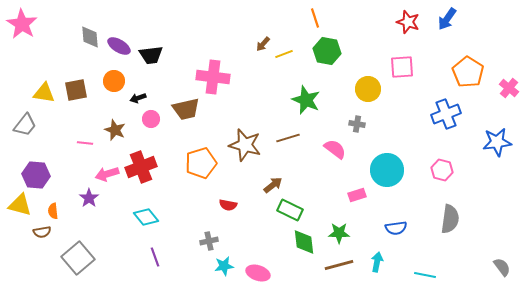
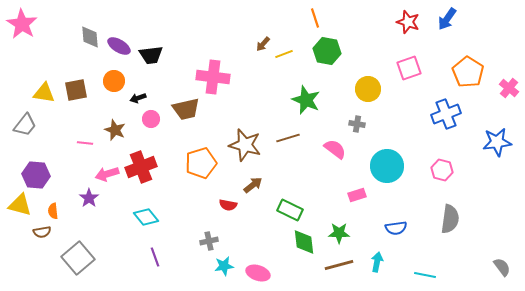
pink square at (402, 67): moved 7 px right, 1 px down; rotated 15 degrees counterclockwise
cyan circle at (387, 170): moved 4 px up
brown arrow at (273, 185): moved 20 px left
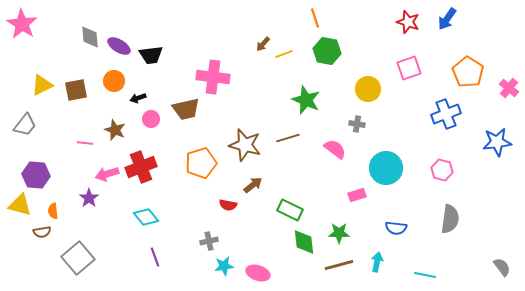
yellow triangle at (44, 93): moved 2 px left, 8 px up; rotated 35 degrees counterclockwise
cyan circle at (387, 166): moved 1 px left, 2 px down
blue semicircle at (396, 228): rotated 15 degrees clockwise
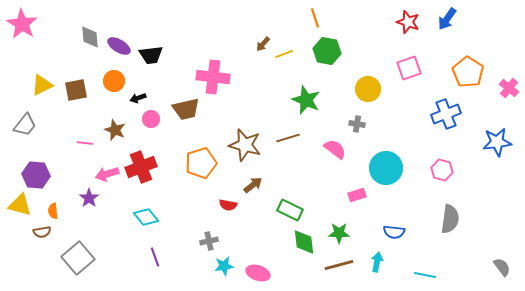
blue semicircle at (396, 228): moved 2 px left, 4 px down
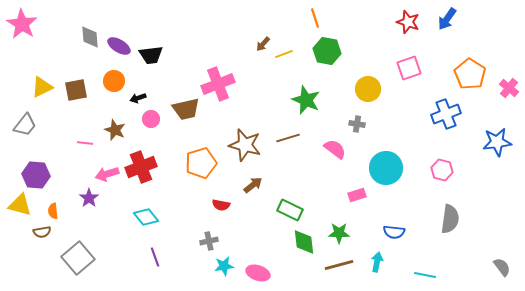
orange pentagon at (468, 72): moved 2 px right, 2 px down
pink cross at (213, 77): moved 5 px right, 7 px down; rotated 28 degrees counterclockwise
yellow triangle at (42, 85): moved 2 px down
red semicircle at (228, 205): moved 7 px left
